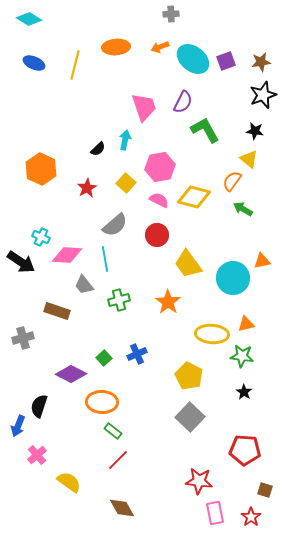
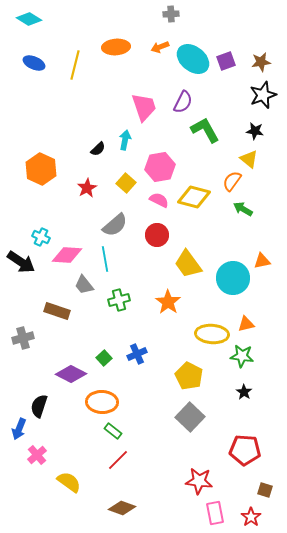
blue arrow at (18, 426): moved 1 px right, 3 px down
brown diamond at (122, 508): rotated 40 degrees counterclockwise
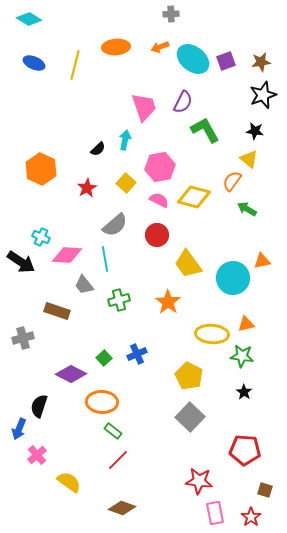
green arrow at (243, 209): moved 4 px right
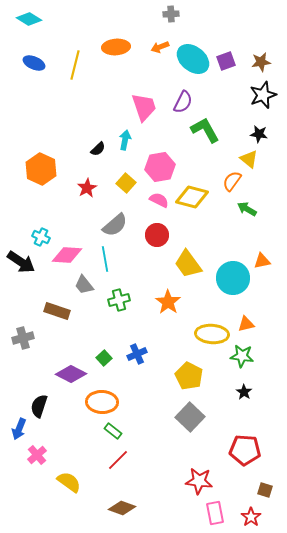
black star at (255, 131): moved 4 px right, 3 px down
yellow diamond at (194, 197): moved 2 px left
